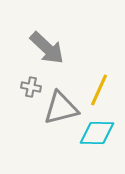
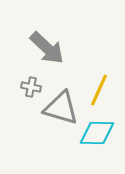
gray triangle: rotated 30 degrees clockwise
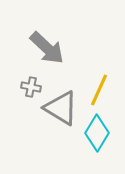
gray triangle: rotated 15 degrees clockwise
cyan diamond: rotated 60 degrees counterclockwise
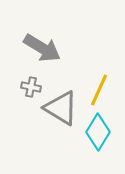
gray arrow: moved 5 px left; rotated 12 degrees counterclockwise
cyan diamond: moved 1 px right, 1 px up
